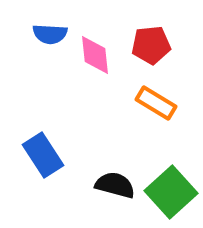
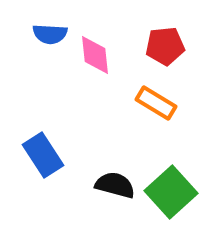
red pentagon: moved 14 px right, 1 px down
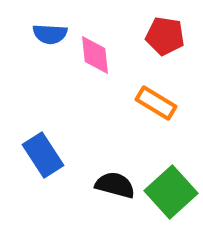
red pentagon: moved 10 px up; rotated 15 degrees clockwise
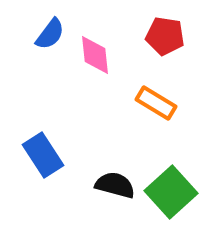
blue semicircle: rotated 56 degrees counterclockwise
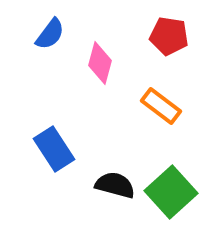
red pentagon: moved 4 px right
pink diamond: moved 5 px right, 8 px down; rotated 21 degrees clockwise
orange rectangle: moved 5 px right, 3 px down; rotated 6 degrees clockwise
blue rectangle: moved 11 px right, 6 px up
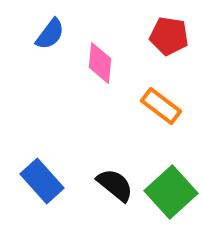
pink diamond: rotated 9 degrees counterclockwise
blue rectangle: moved 12 px left, 32 px down; rotated 9 degrees counterclockwise
black semicircle: rotated 24 degrees clockwise
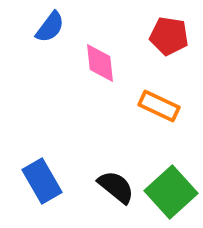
blue semicircle: moved 7 px up
pink diamond: rotated 12 degrees counterclockwise
orange rectangle: moved 2 px left; rotated 12 degrees counterclockwise
blue rectangle: rotated 12 degrees clockwise
black semicircle: moved 1 px right, 2 px down
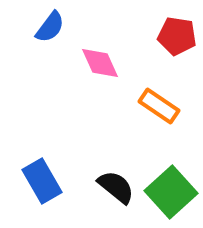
red pentagon: moved 8 px right
pink diamond: rotated 18 degrees counterclockwise
orange rectangle: rotated 9 degrees clockwise
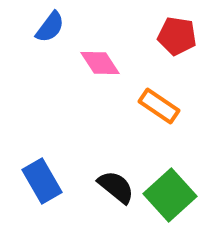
pink diamond: rotated 9 degrees counterclockwise
green square: moved 1 px left, 3 px down
